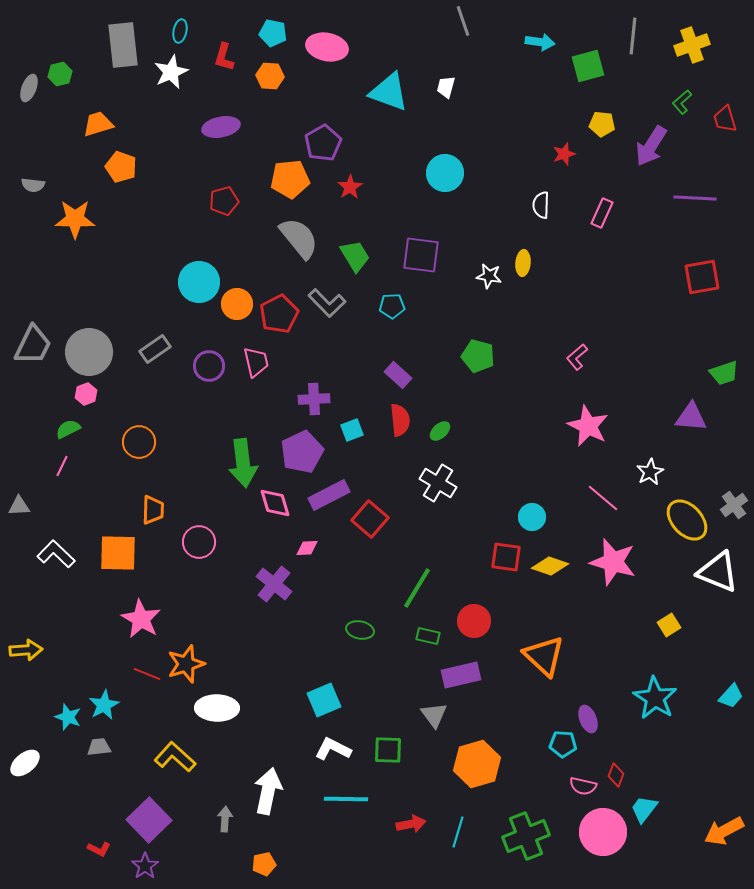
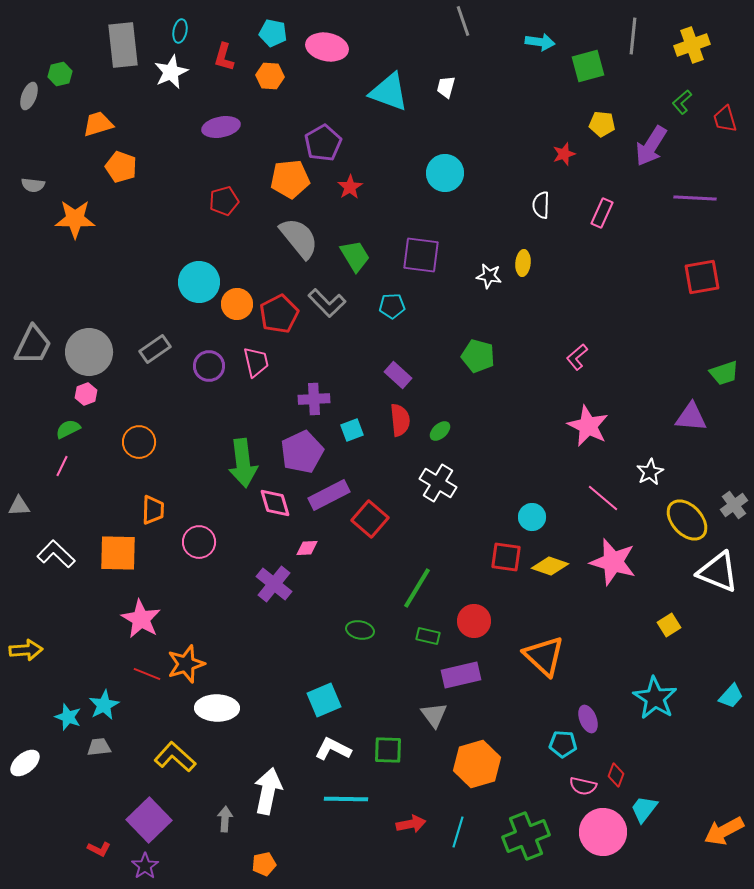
gray ellipse at (29, 88): moved 8 px down
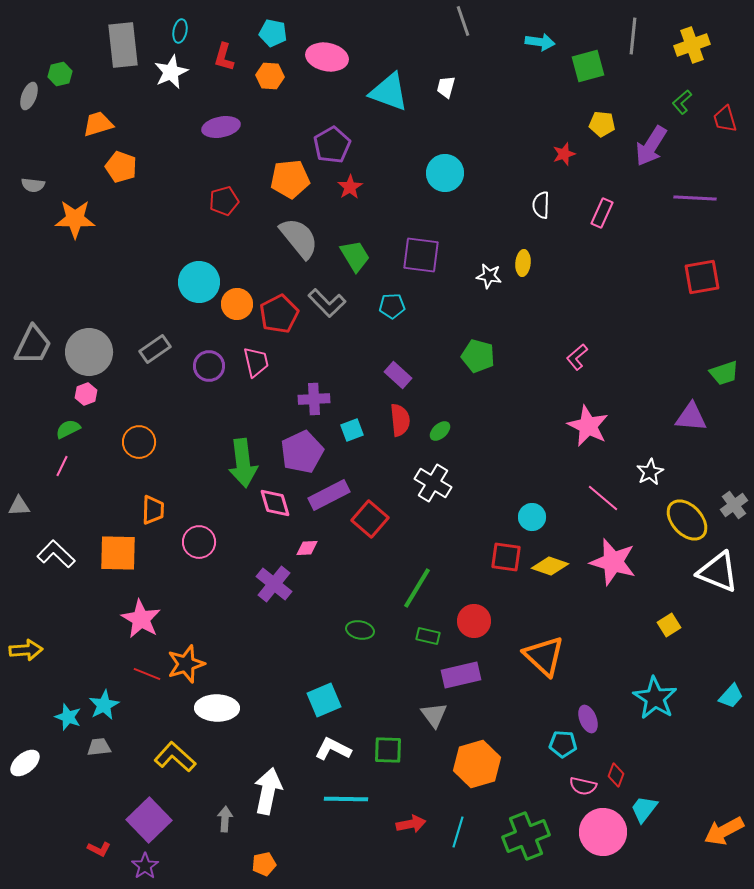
pink ellipse at (327, 47): moved 10 px down
purple pentagon at (323, 143): moved 9 px right, 2 px down
white cross at (438, 483): moved 5 px left
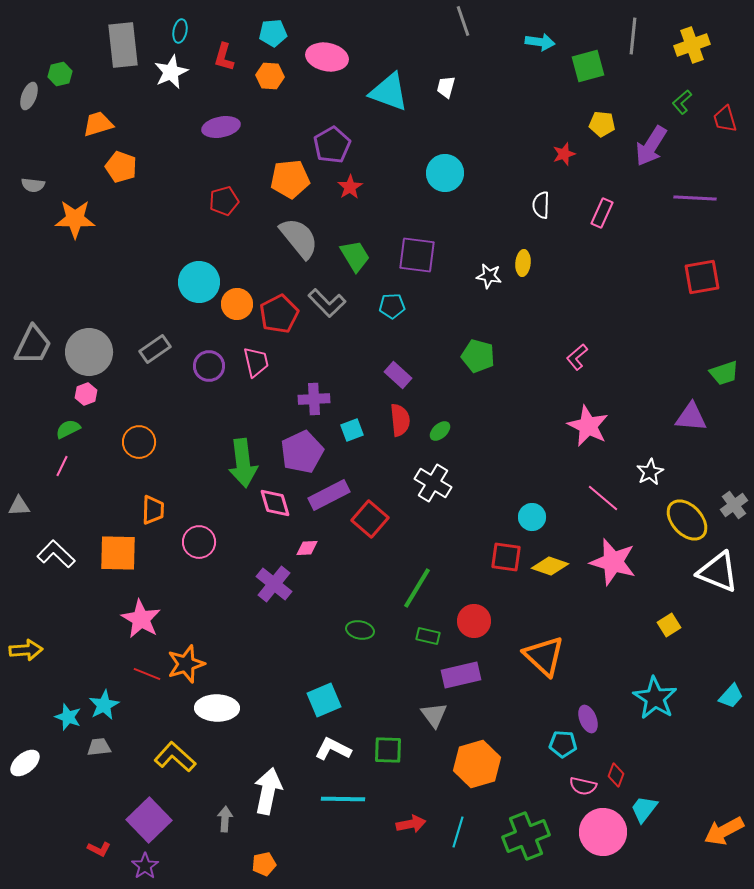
cyan pentagon at (273, 33): rotated 16 degrees counterclockwise
purple square at (421, 255): moved 4 px left
cyan line at (346, 799): moved 3 px left
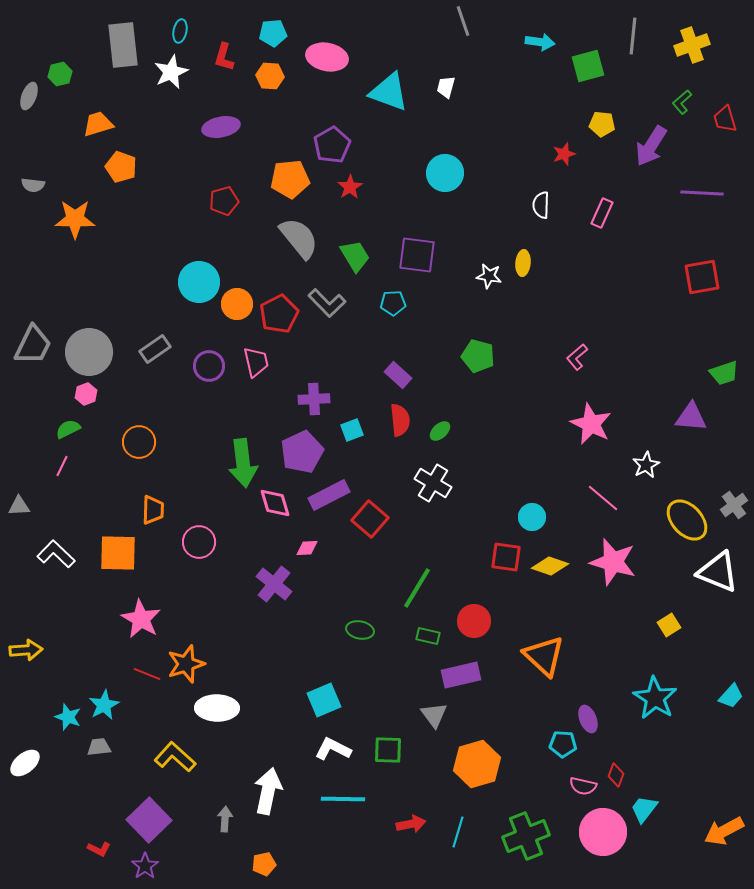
purple line at (695, 198): moved 7 px right, 5 px up
cyan pentagon at (392, 306): moved 1 px right, 3 px up
pink star at (588, 426): moved 3 px right, 2 px up
white star at (650, 472): moved 4 px left, 7 px up
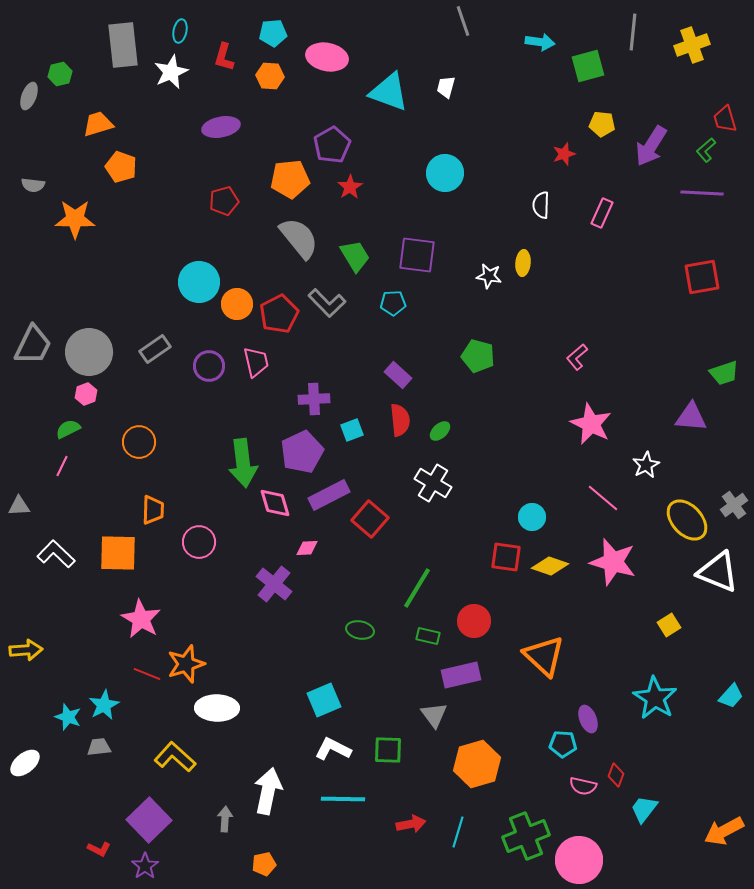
gray line at (633, 36): moved 4 px up
green L-shape at (682, 102): moved 24 px right, 48 px down
pink circle at (603, 832): moved 24 px left, 28 px down
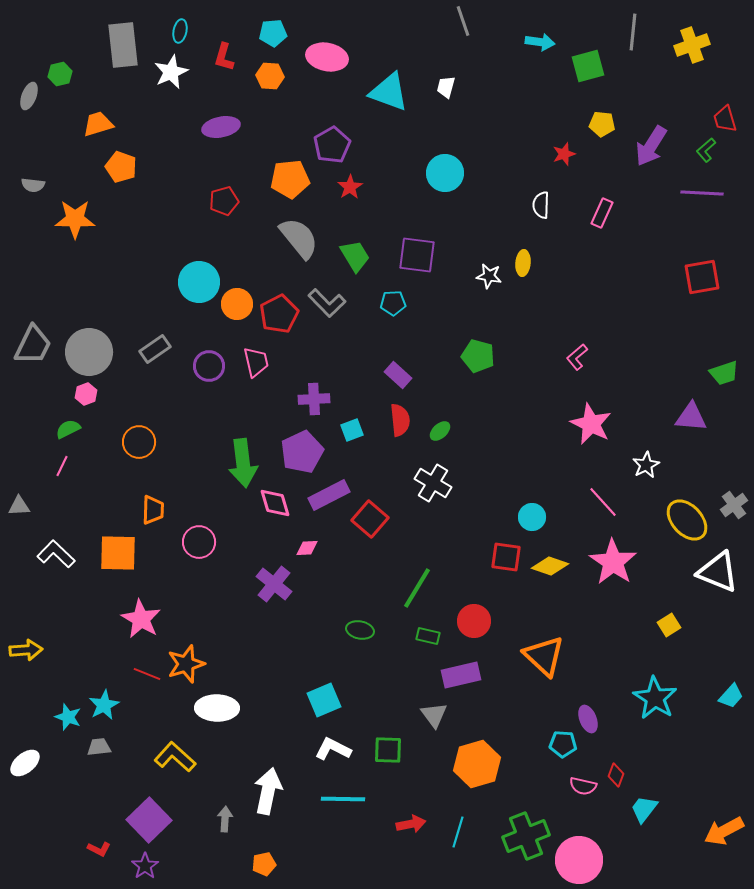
pink line at (603, 498): moved 4 px down; rotated 8 degrees clockwise
pink star at (613, 562): rotated 18 degrees clockwise
